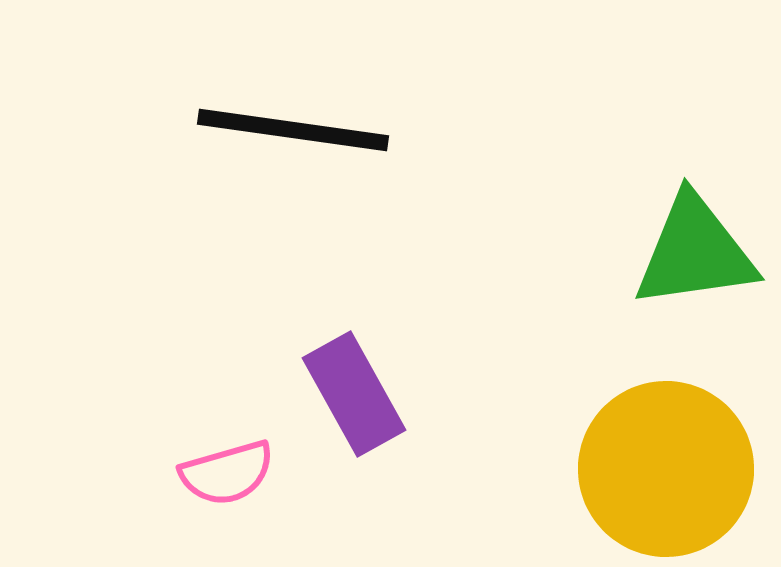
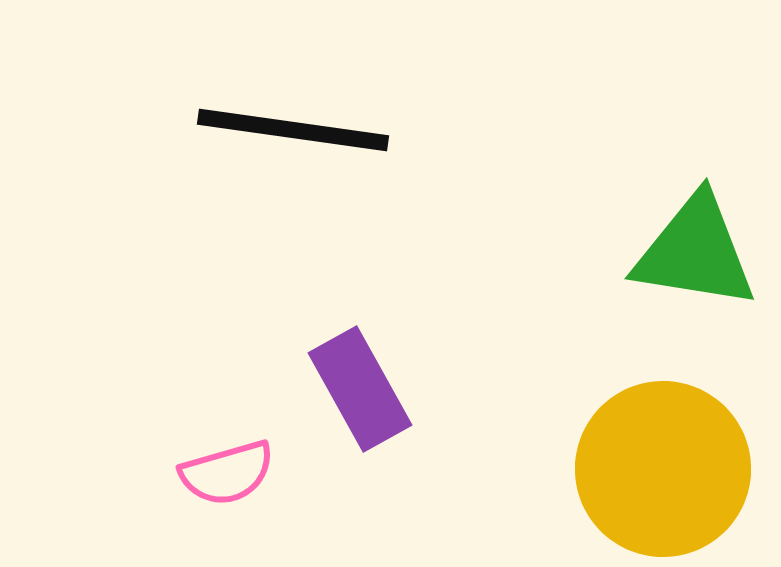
green triangle: rotated 17 degrees clockwise
purple rectangle: moved 6 px right, 5 px up
yellow circle: moved 3 px left
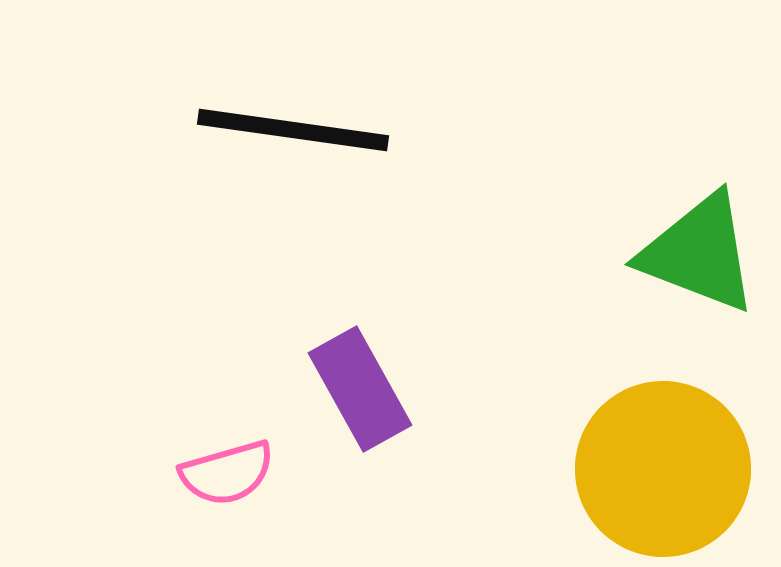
green triangle: moved 4 px right, 1 px down; rotated 12 degrees clockwise
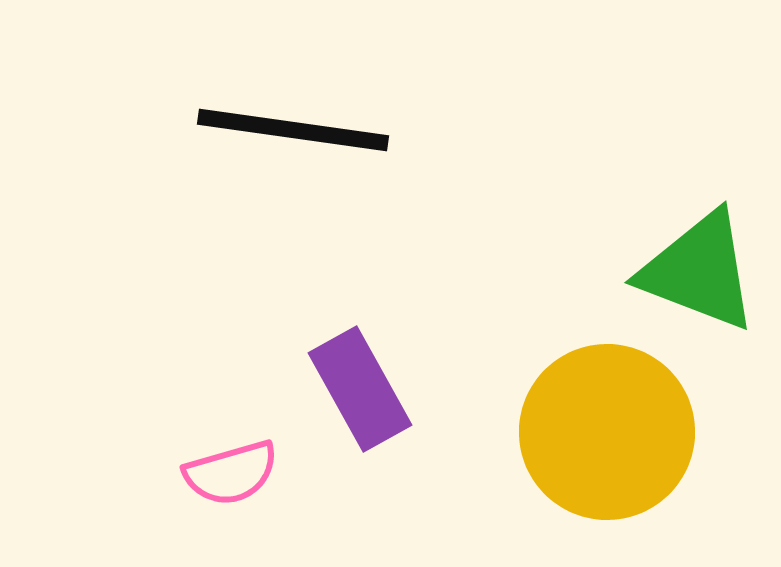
green triangle: moved 18 px down
yellow circle: moved 56 px left, 37 px up
pink semicircle: moved 4 px right
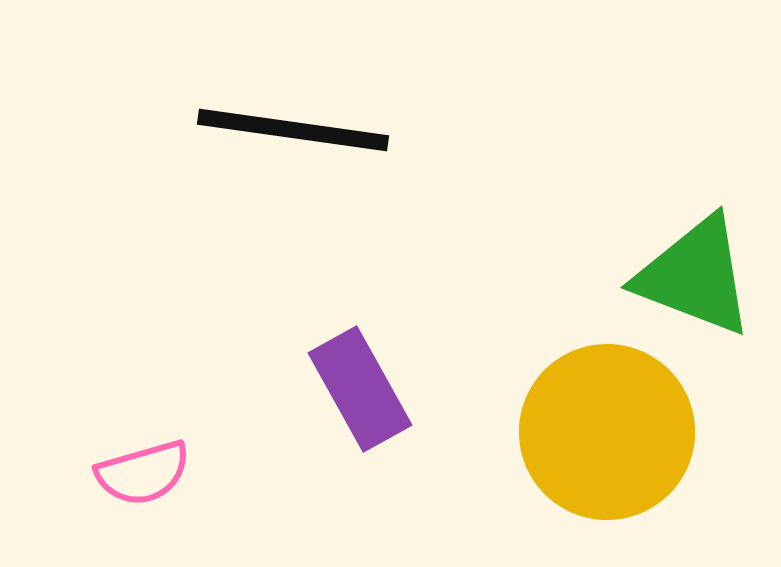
green triangle: moved 4 px left, 5 px down
pink semicircle: moved 88 px left
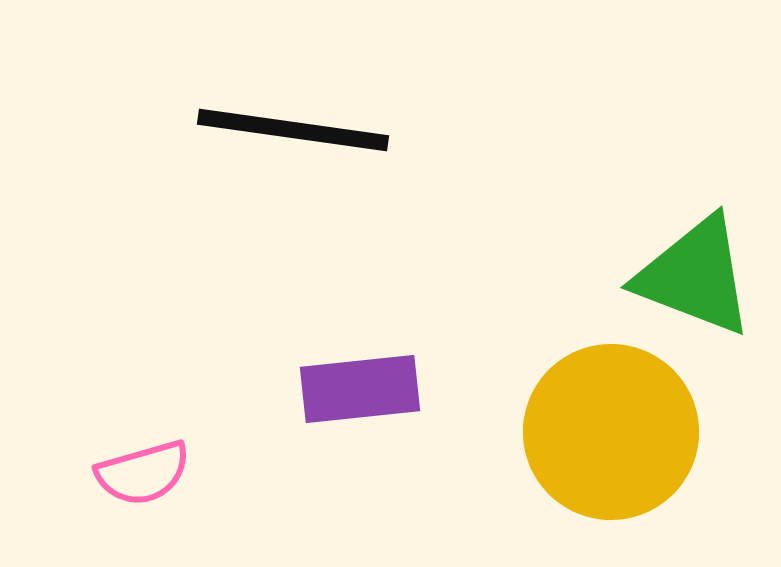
purple rectangle: rotated 67 degrees counterclockwise
yellow circle: moved 4 px right
